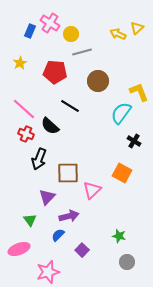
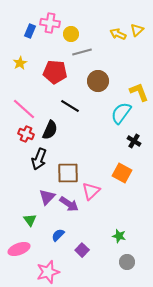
pink cross: rotated 24 degrees counterclockwise
yellow triangle: moved 2 px down
black semicircle: moved 4 px down; rotated 108 degrees counterclockwise
pink triangle: moved 1 px left, 1 px down
purple arrow: moved 12 px up; rotated 48 degrees clockwise
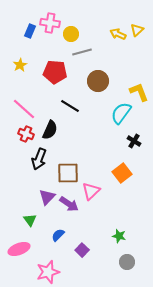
yellow star: moved 2 px down
orange square: rotated 24 degrees clockwise
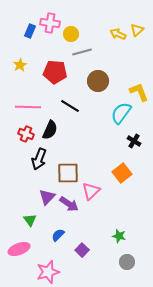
pink line: moved 4 px right, 2 px up; rotated 40 degrees counterclockwise
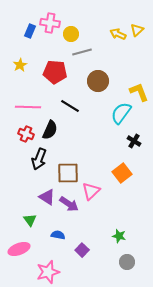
purple triangle: rotated 42 degrees counterclockwise
blue semicircle: rotated 56 degrees clockwise
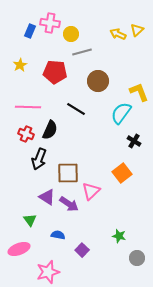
black line: moved 6 px right, 3 px down
gray circle: moved 10 px right, 4 px up
